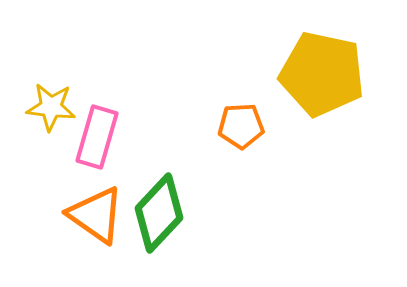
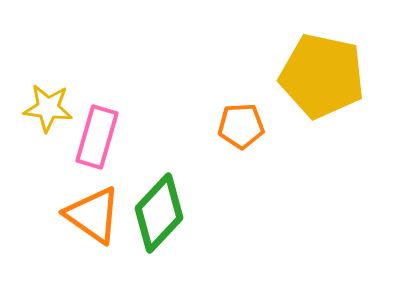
yellow pentagon: moved 2 px down
yellow star: moved 3 px left, 1 px down
orange triangle: moved 3 px left
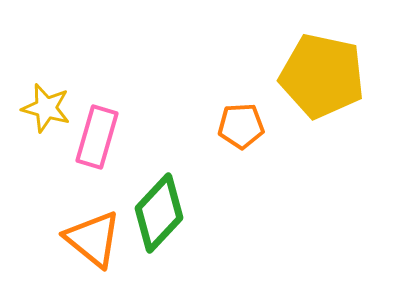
yellow star: moved 2 px left; rotated 9 degrees clockwise
orange triangle: moved 24 px down; rotated 4 degrees clockwise
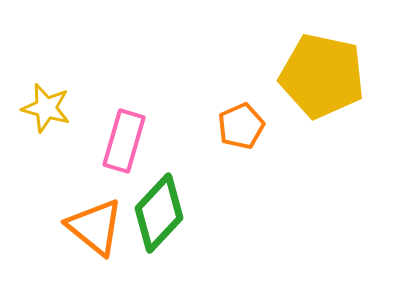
orange pentagon: rotated 21 degrees counterclockwise
pink rectangle: moved 27 px right, 4 px down
orange triangle: moved 2 px right, 12 px up
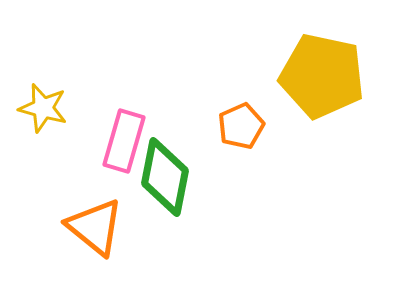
yellow star: moved 3 px left
green diamond: moved 6 px right, 36 px up; rotated 32 degrees counterclockwise
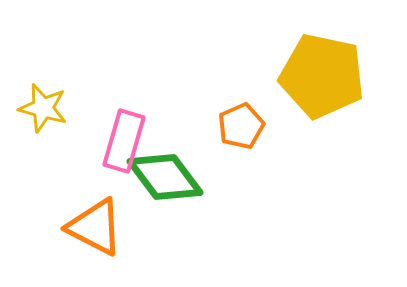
green diamond: rotated 48 degrees counterclockwise
orange triangle: rotated 12 degrees counterclockwise
